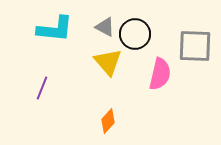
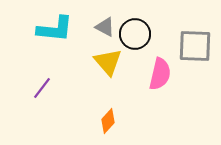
purple line: rotated 15 degrees clockwise
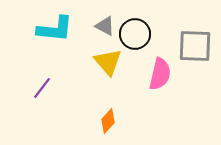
gray triangle: moved 1 px up
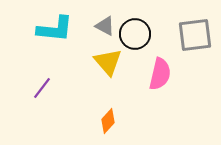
gray square: moved 11 px up; rotated 9 degrees counterclockwise
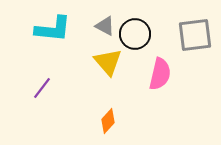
cyan L-shape: moved 2 px left
